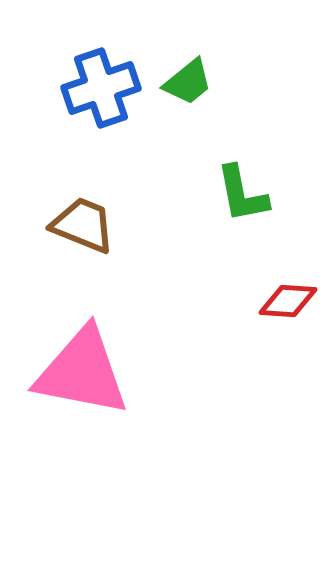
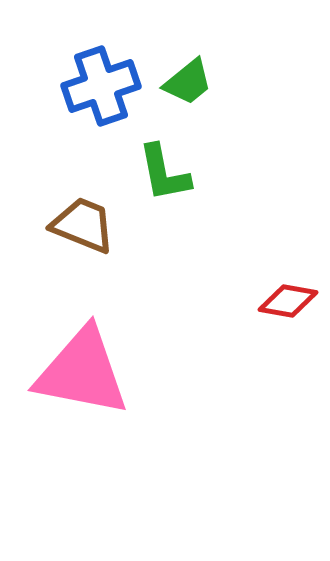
blue cross: moved 2 px up
green L-shape: moved 78 px left, 21 px up
red diamond: rotated 6 degrees clockwise
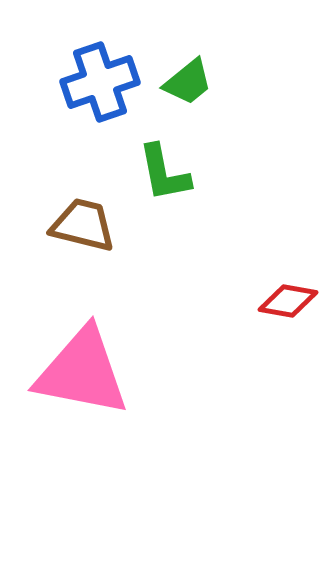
blue cross: moved 1 px left, 4 px up
brown trapezoid: rotated 8 degrees counterclockwise
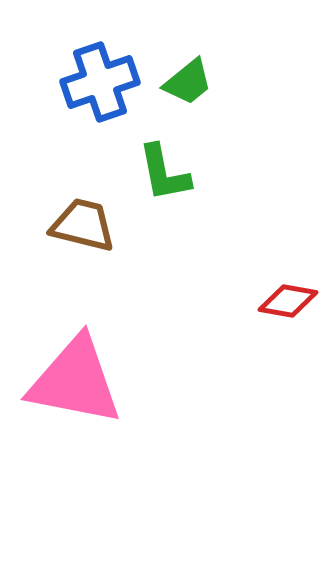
pink triangle: moved 7 px left, 9 px down
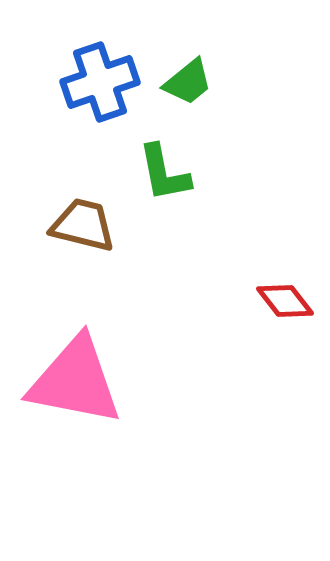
red diamond: moved 3 px left; rotated 42 degrees clockwise
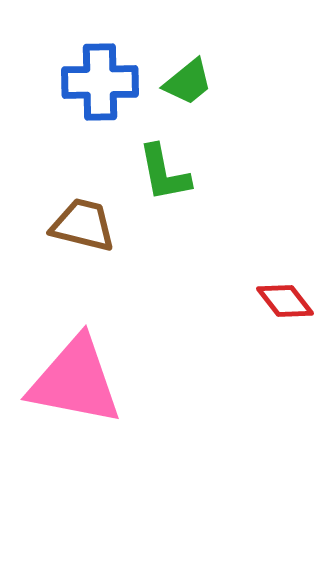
blue cross: rotated 18 degrees clockwise
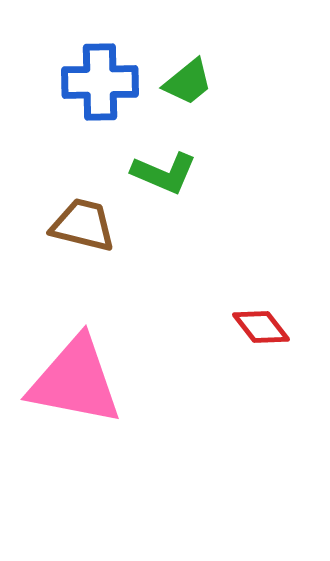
green L-shape: rotated 56 degrees counterclockwise
red diamond: moved 24 px left, 26 px down
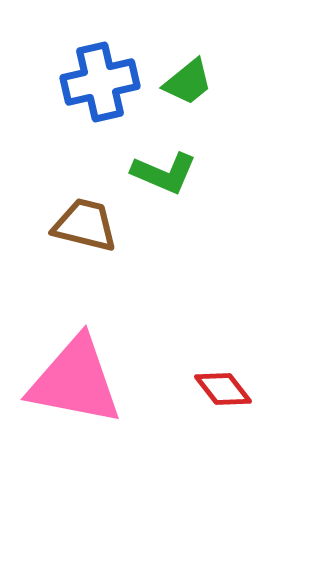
blue cross: rotated 12 degrees counterclockwise
brown trapezoid: moved 2 px right
red diamond: moved 38 px left, 62 px down
